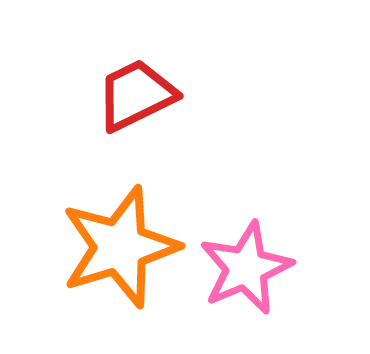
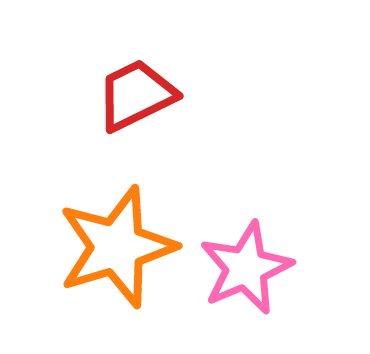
orange star: moved 3 px left
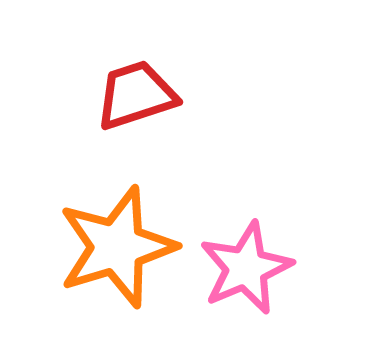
red trapezoid: rotated 8 degrees clockwise
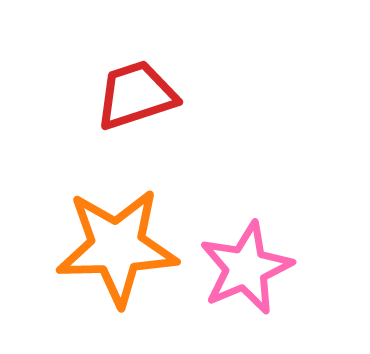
orange star: rotated 15 degrees clockwise
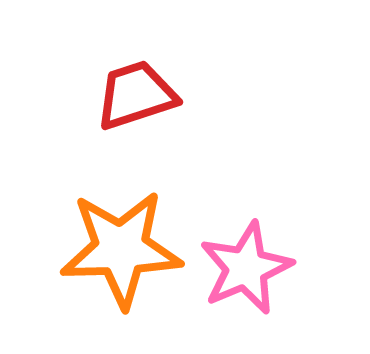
orange star: moved 4 px right, 2 px down
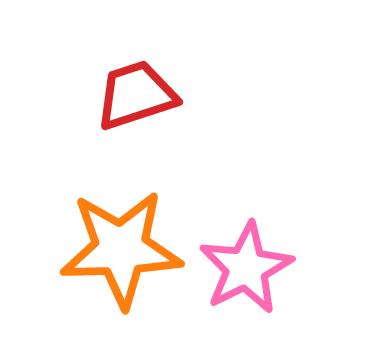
pink star: rotated 4 degrees counterclockwise
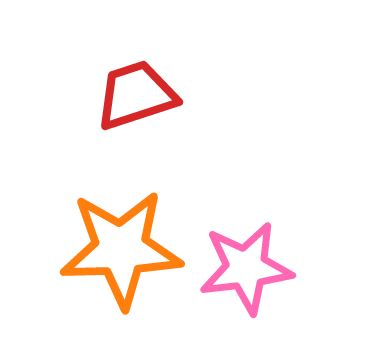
pink star: rotated 20 degrees clockwise
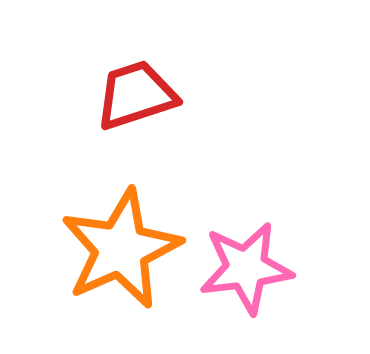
orange star: rotated 22 degrees counterclockwise
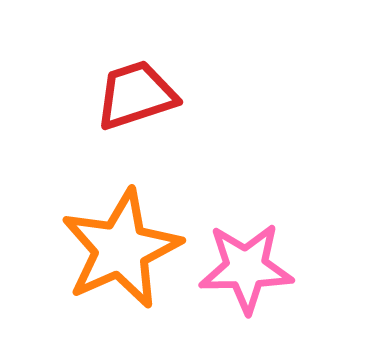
pink star: rotated 6 degrees clockwise
